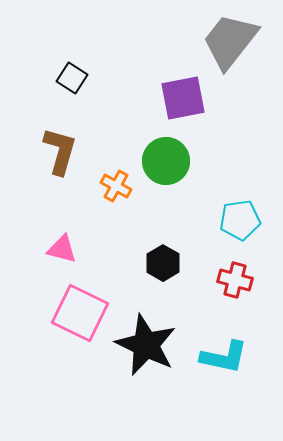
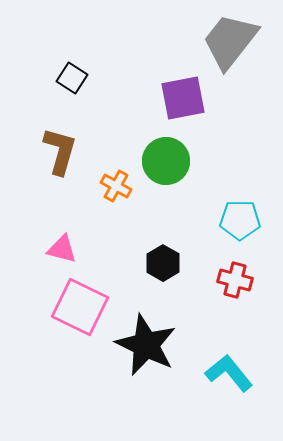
cyan pentagon: rotated 9 degrees clockwise
pink square: moved 6 px up
cyan L-shape: moved 5 px right, 16 px down; rotated 141 degrees counterclockwise
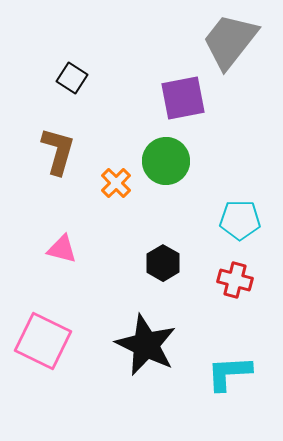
brown L-shape: moved 2 px left
orange cross: moved 3 px up; rotated 16 degrees clockwise
pink square: moved 37 px left, 34 px down
cyan L-shape: rotated 54 degrees counterclockwise
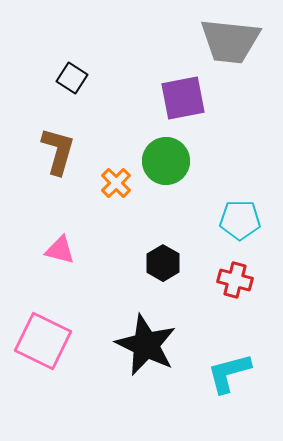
gray trapezoid: rotated 122 degrees counterclockwise
pink triangle: moved 2 px left, 1 px down
cyan L-shape: rotated 12 degrees counterclockwise
